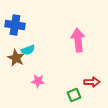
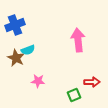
blue cross: rotated 30 degrees counterclockwise
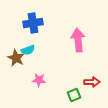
blue cross: moved 18 px right, 2 px up; rotated 12 degrees clockwise
pink star: moved 1 px right, 1 px up
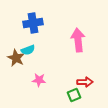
red arrow: moved 7 px left
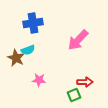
pink arrow: rotated 130 degrees counterclockwise
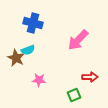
blue cross: rotated 24 degrees clockwise
red arrow: moved 5 px right, 5 px up
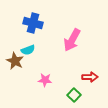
pink arrow: moved 6 px left; rotated 15 degrees counterclockwise
brown star: moved 1 px left, 3 px down
pink star: moved 6 px right
green square: rotated 24 degrees counterclockwise
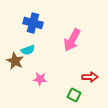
pink star: moved 5 px left, 1 px up
green square: rotated 16 degrees counterclockwise
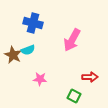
brown star: moved 2 px left, 6 px up
green square: moved 1 px down
